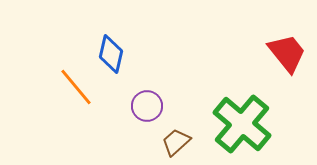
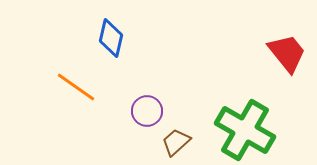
blue diamond: moved 16 px up
orange line: rotated 15 degrees counterclockwise
purple circle: moved 5 px down
green cross: moved 3 px right, 6 px down; rotated 10 degrees counterclockwise
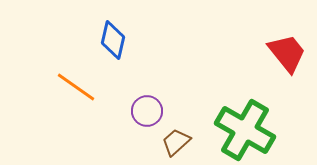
blue diamond: moved 2 px right, 2 px down
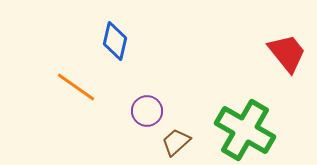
blue diamond: moved 2 px right, 1 px down
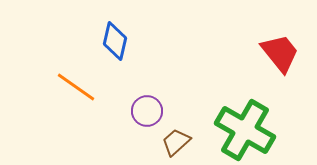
red trapezoid: moved 7 px left
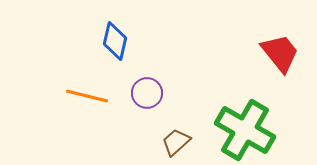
orange line: moved 11 px right, 9 px down; rotated 21 degrees counterclockwise
purple circle: moved 18 px up
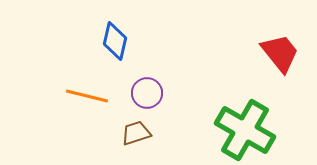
brown trapezoid: moved 40 px left, 9 px up; rotated 24 degrees clockwise
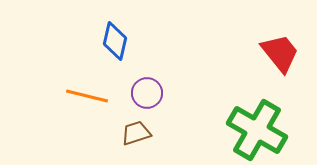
green cross: moved 12 px right
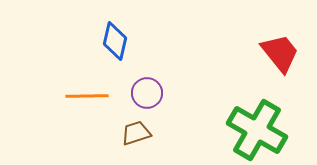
orange line: rotated 15 degrees counterclockwise
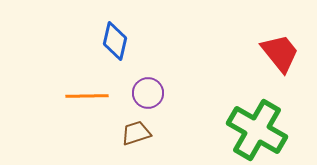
purple circle: moved 1 px right
